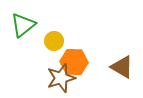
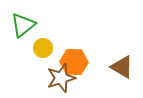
yellow circle: moved 11 px left, 7 px down
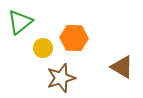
green triangle: moved 3 px left, 3 px up
orange hexagon: moved 24 px up
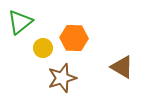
brown star: moved 1 px right
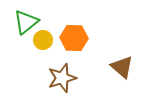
green triangle: moved 6 px right
yellow circle: moved 8 px up
brown triangle: rotated 10 degrees clockwise
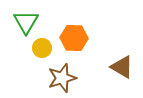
green triangle: rotated 20 degrees counterclockwise
yellow circle: moved 1 px left, 8 px down
brown triangle: rotated 10 degrees counterclockwise
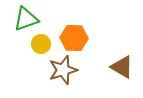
green triangle: moved 3 px up; rotated 40 degrees clockwise
yellow circle: moved 1 px left, 4 px up
brown star: moved 1 px right, 8 px up
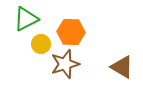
green triangle: rotated 8 degrees counterclockwise
orange hexagon: moved 3 px left, 6 px up
brown star: moved 2 px right, 6 px up
